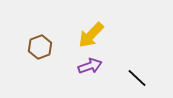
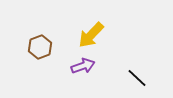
purple arrow: moved 7 px left
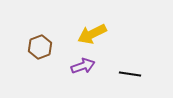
yellow arrow: moved 1 px right, 1 px up; rotated 20 degrees clockwise
black line: moved 7 px left, 4 px up; rotated 35 degrees counterclockwise
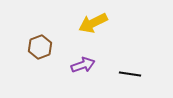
yellow arrow: moved 1 px right, 11 px up
purple arrow: moved 1 px up
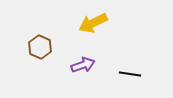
brown hexagon: rotated 15 degrees counterclockwise
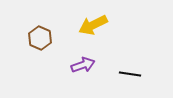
yellow arrow: moved 2 px down
brown hexagon: moved 9 px up
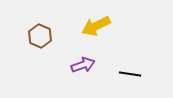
yellow arrow: moved 3 px right, 1 px down
brown hexagon: moved 2 px up
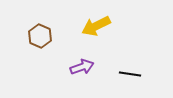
purple arrow: moved 1 px left, 2 px down
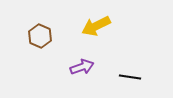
black line: moved 3 px down
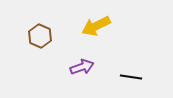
black line: moved 1 px right
